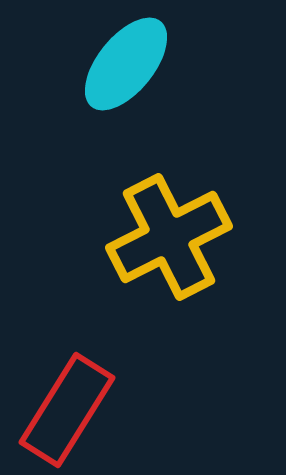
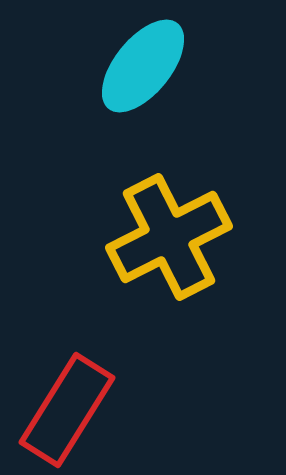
cyan ellipse: moved 17 px right, 2 px down
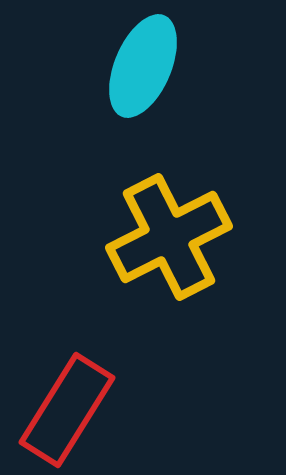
cyan ellipse: rotated 16 degrees counterclockwise
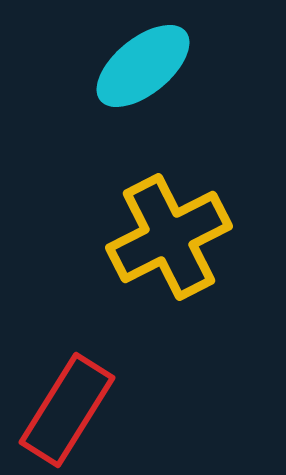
cyan ellipse: rotated 28 degrees clockwise
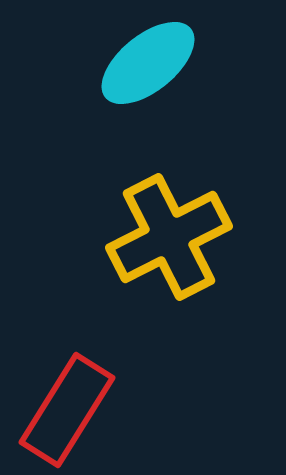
cyan ellipse: moved 5 px right, 3 px up
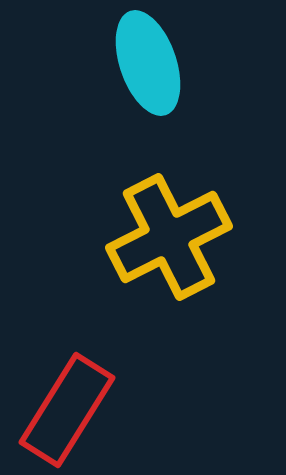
cyan ellipse: rotated 70 degrees counterclockwise
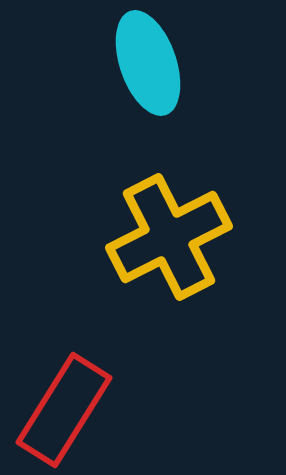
red rectangle: moved 3 px left
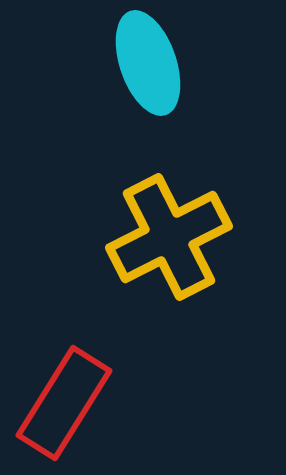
red rectangle: moved 7 px up
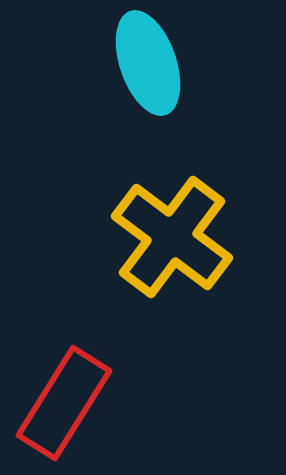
yellow cross: moved 3 px right; rotated 26 degrees counterclockwise
